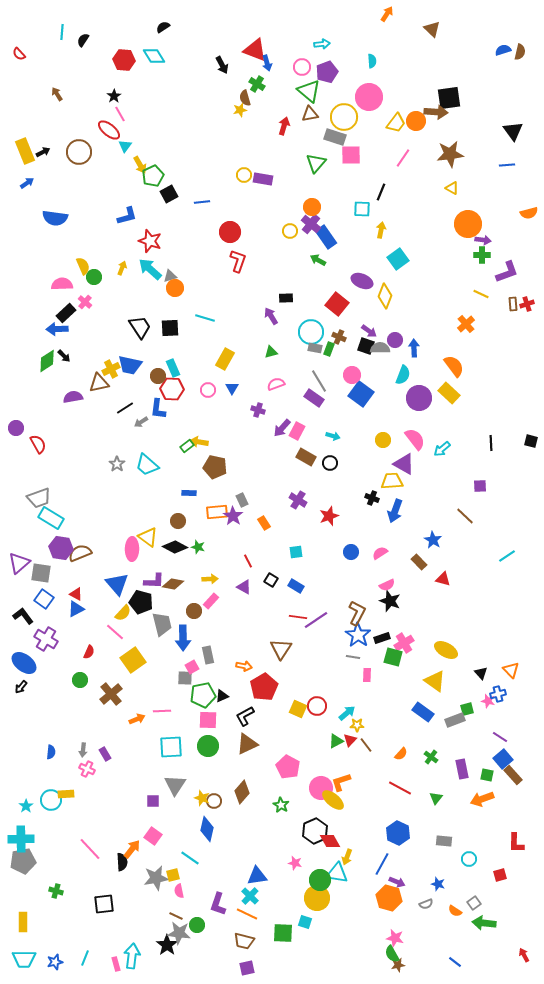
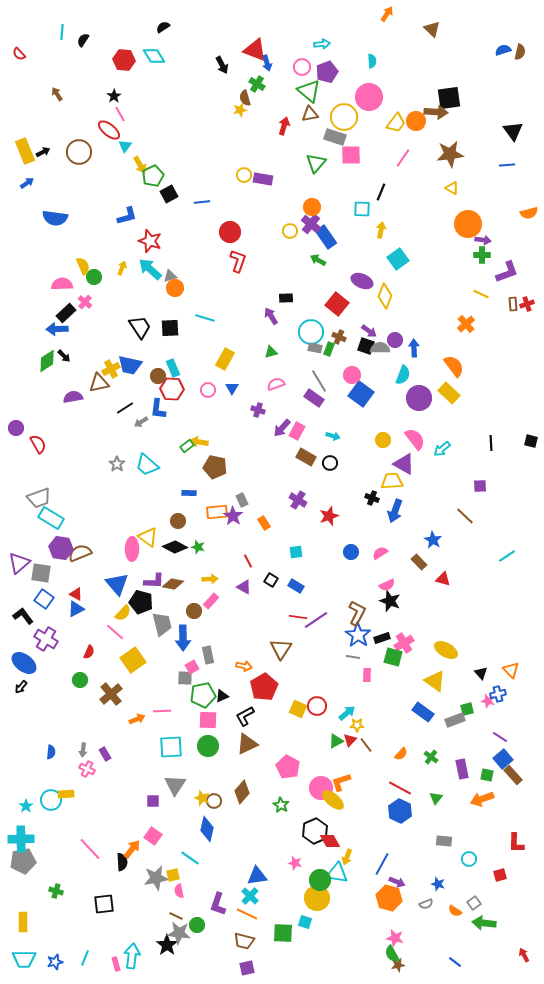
blue hexagon at (398, 833): moved 2 px right, 22 px up
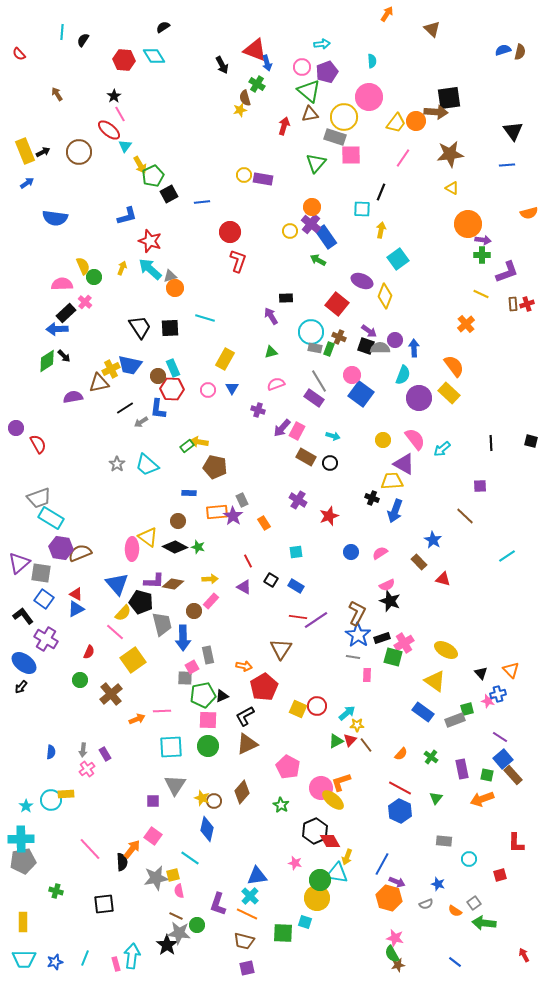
pink cross at (87, 769): rotated 28 degrees clockwise
